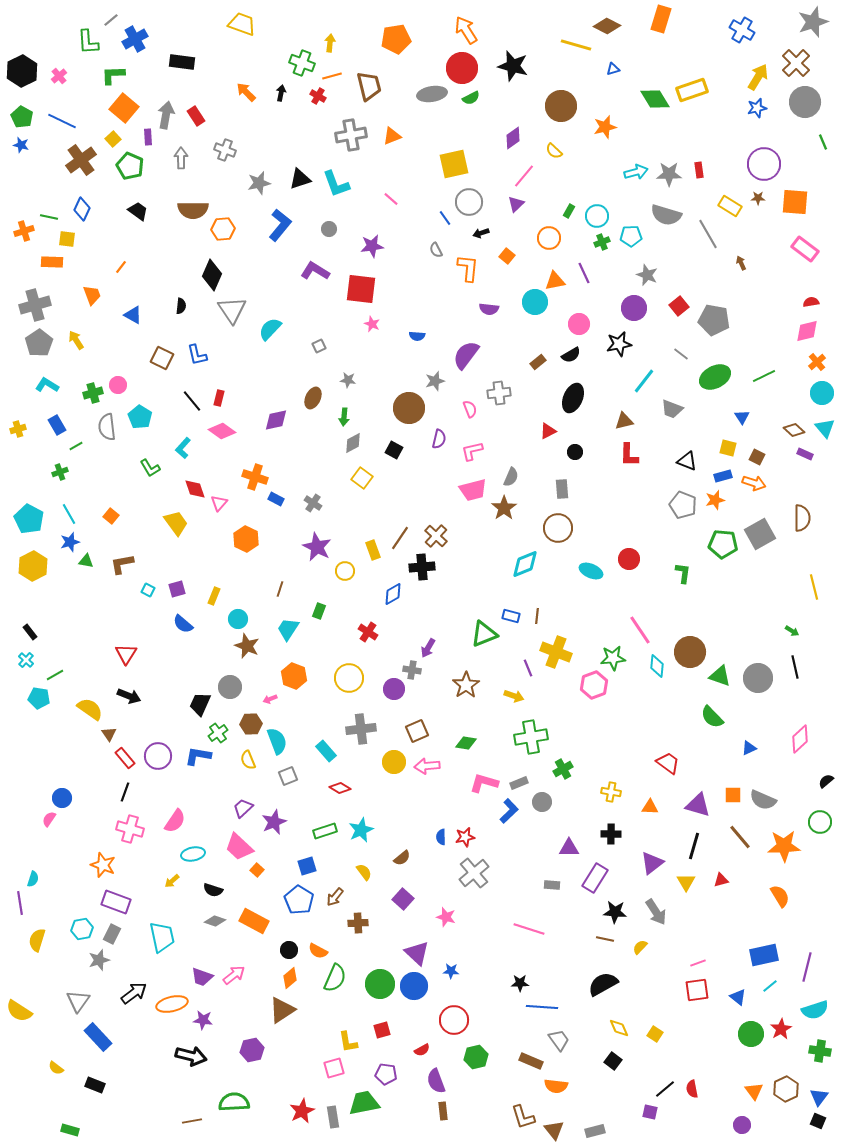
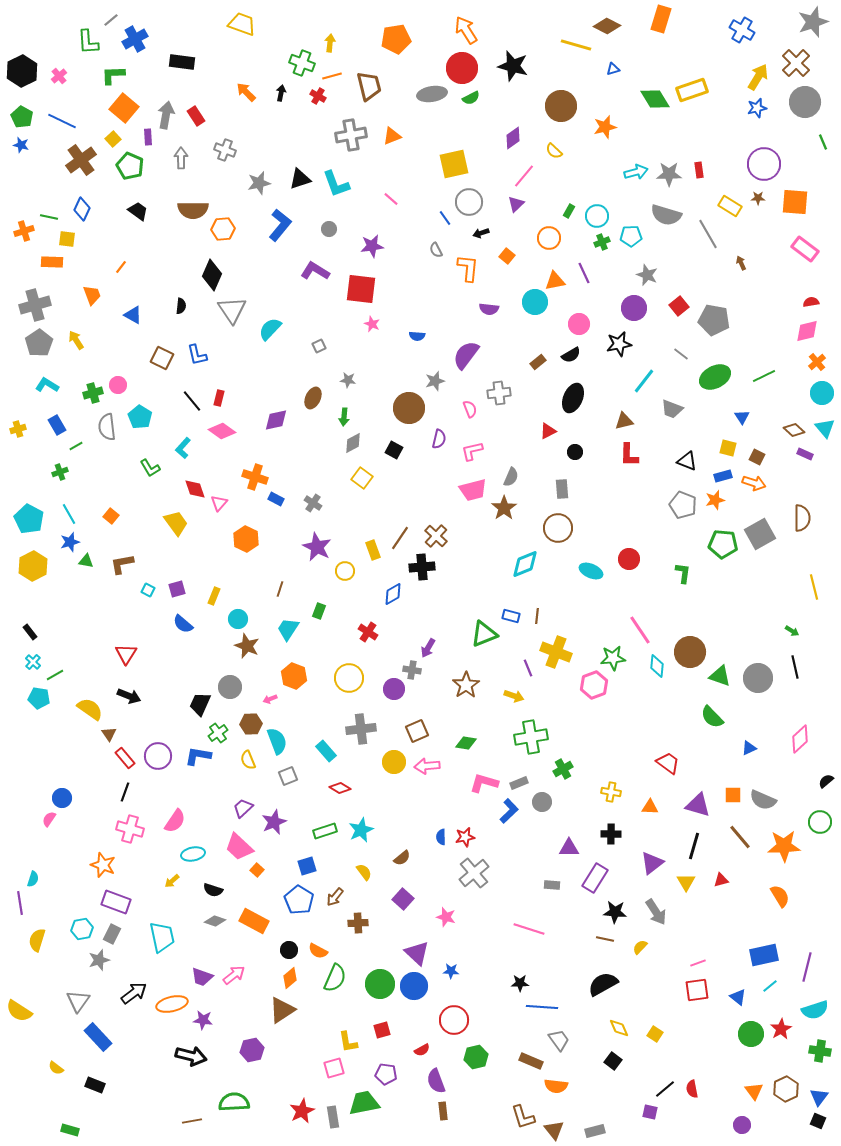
cyan cross at (26, 660): moved 7 px right, 2 px down
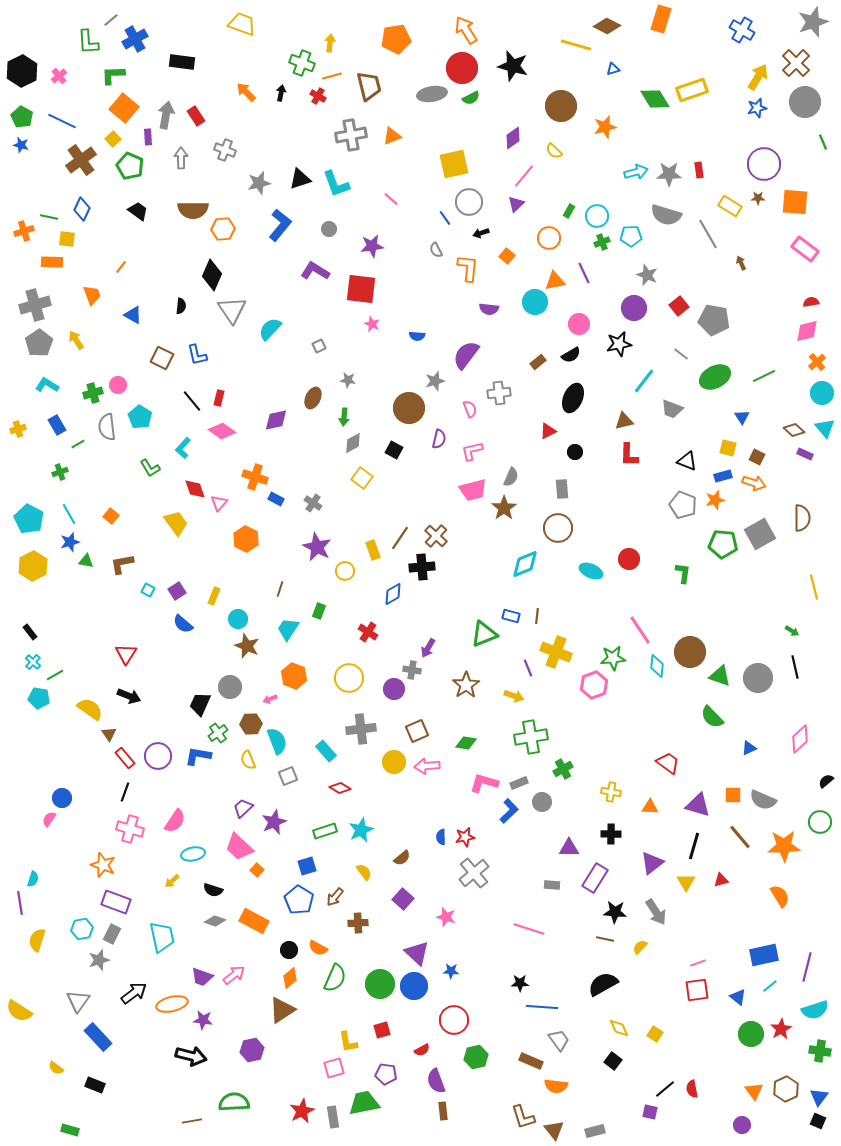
green line at (76, 446): moved 2 px right, 2 px up
purple square at (177, 589): moved 2 px down; rotated 18 degrees counterclockwise
orange semicircle at (318, 951): moved 3 px up
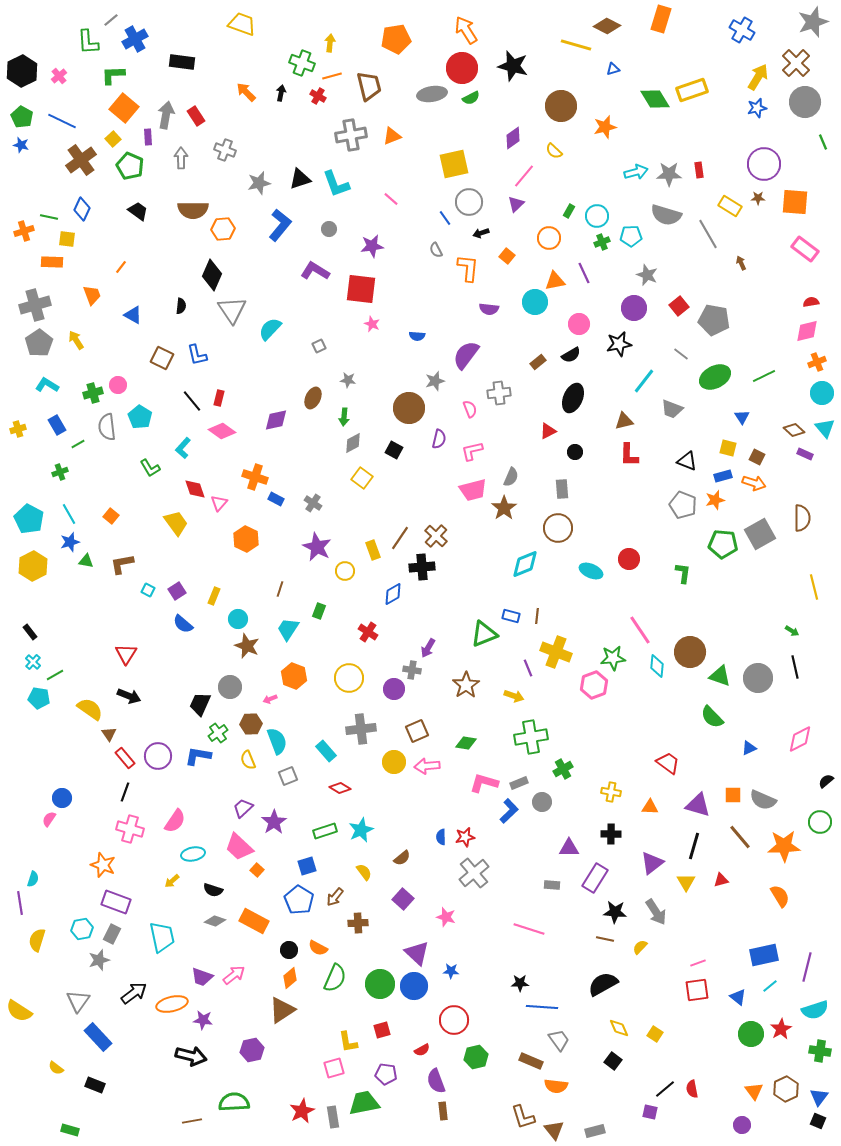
orange cross at (817, 362): rotated 18 degrees clockwise
pink diamond at (800, 739): rotated 16 degrees clockwise
purple star at (274, 822): rotated 10 degrees counterclockwise
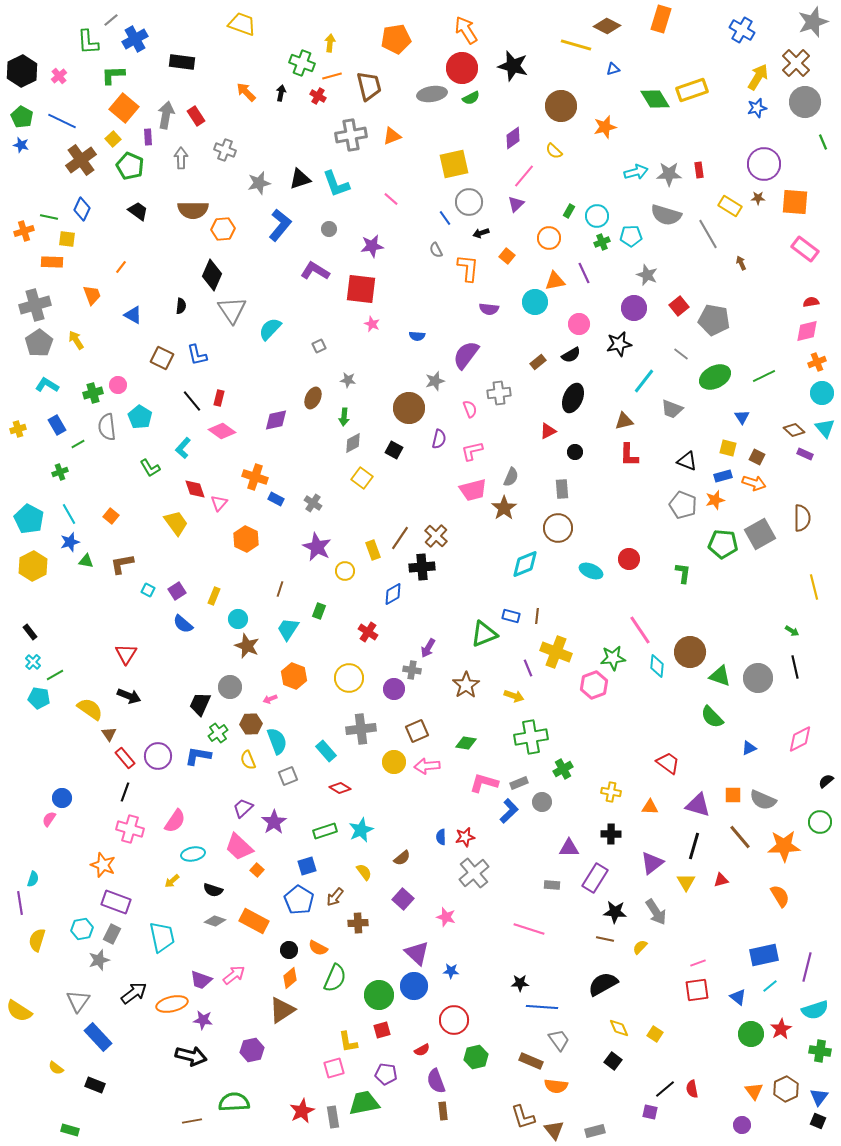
purple trapezoid at (202, 977): moved 1 px left, 3 px down
green circle at (380, 984): moved 1 px left, 11 px down
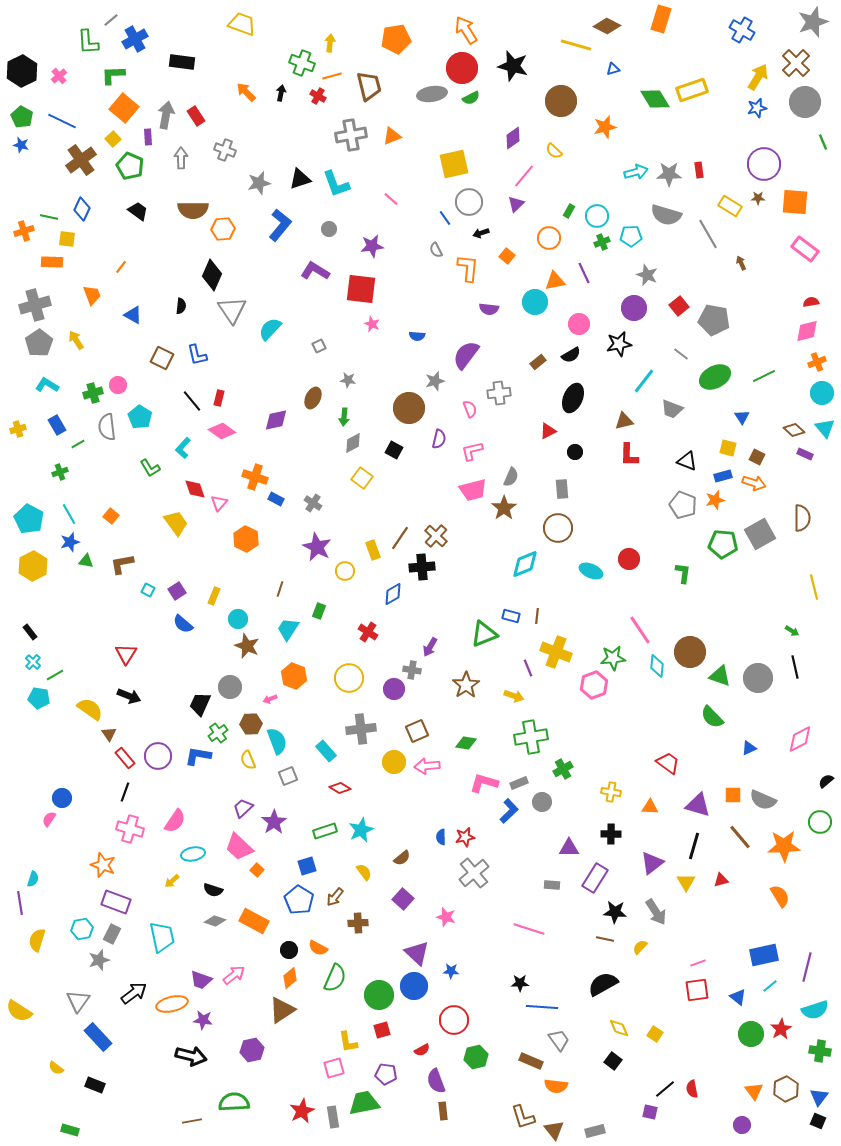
brown circle at (561, 106): moved 5 px up
purple arrow at (428, 648): moved 2 px right, 1 px up
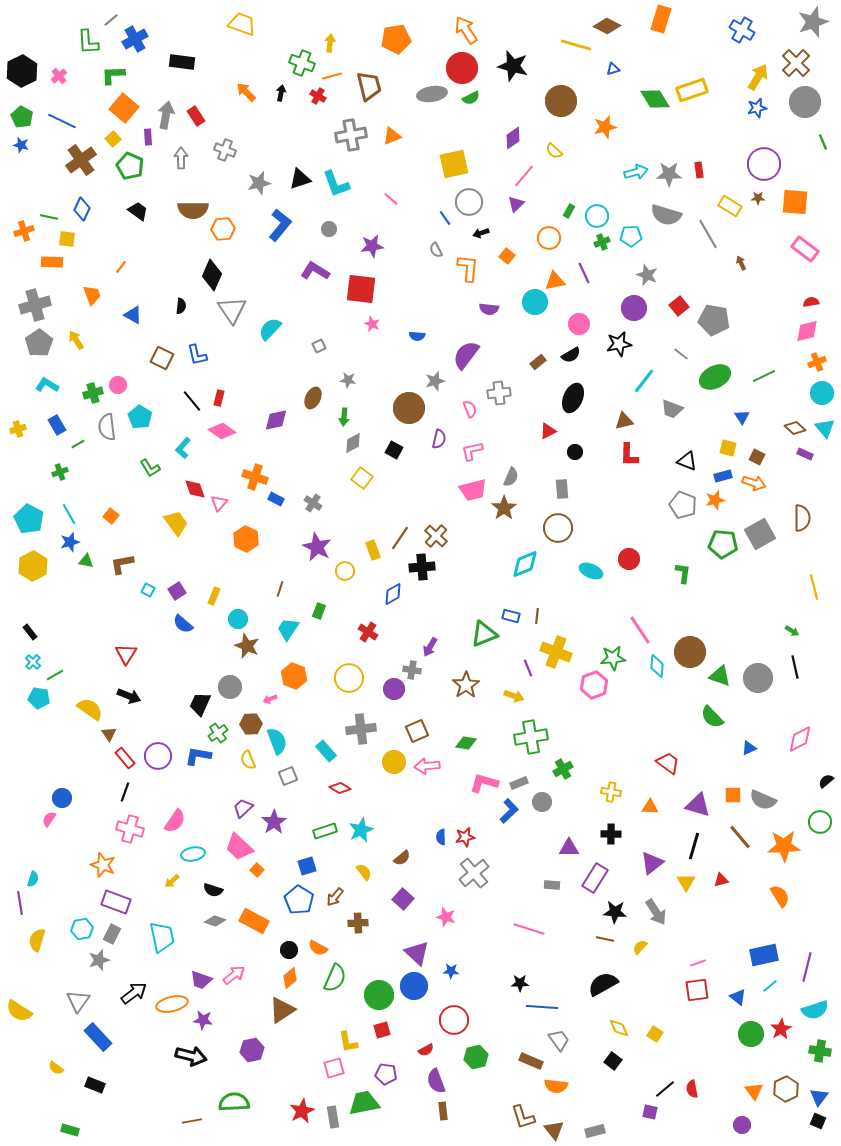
brown diamond at (794, 430): moved 1 px right, 2 px up
red semicircle at (422, 1050): moved 4 px right
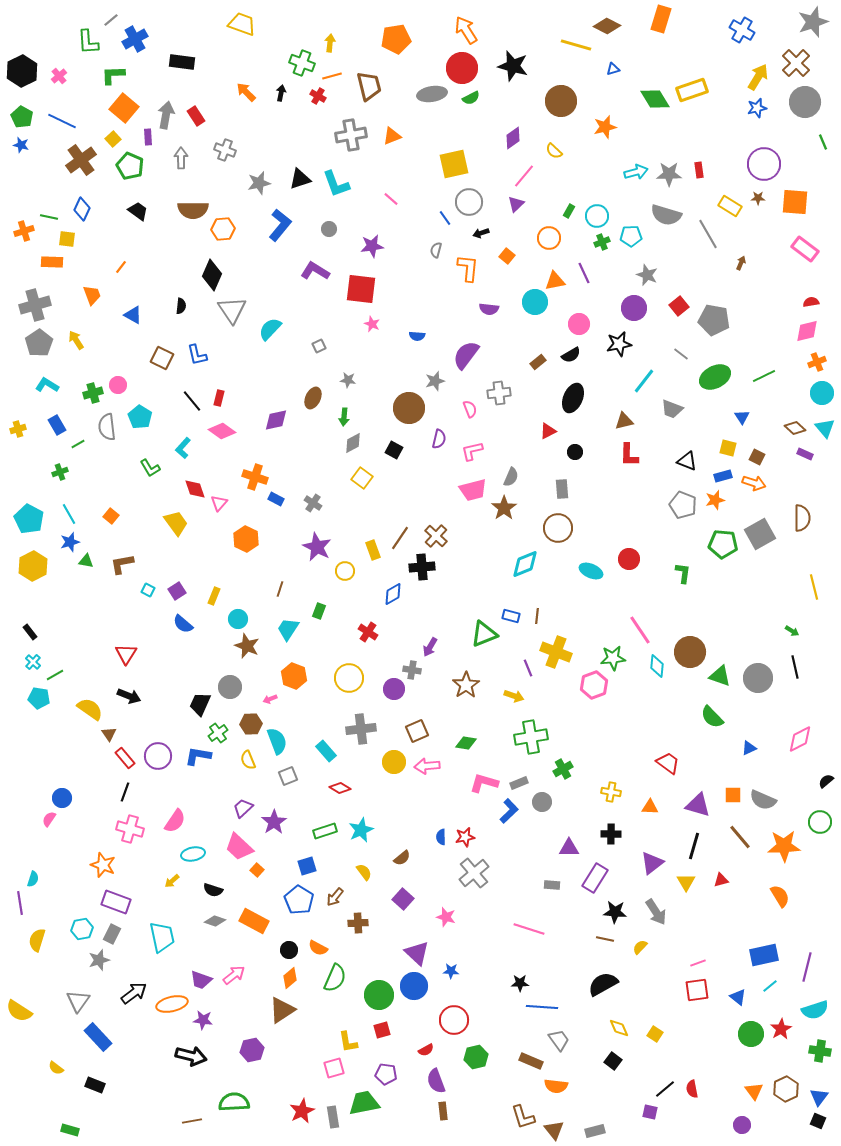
gray semicircle at (436, 250): rotated 42 degrees clockwise
brown arrow at (741, 263): rotated 48 degrees clockwise
